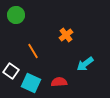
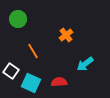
green circle: moved 2 px right, 4 px down
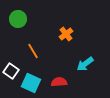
orange cross: moved 1 px up
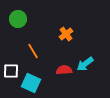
white square: rotated 35 degrees counterclockwise
red semicircle: moved 5 px right, 12 px up
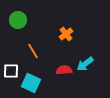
green circle: moved 1 px down
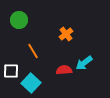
green circle: moved 1 px right
cyan arrow: moved 1 px left, 1 px up
cyan square: rotated 18 degrees clockwise
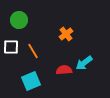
white square: moved 24 px up
cyan square: moved 2 px up; rotated 24 degrees clockwise
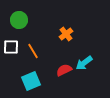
red semicircle: rotated 21 degrees counterclockwise
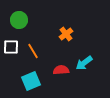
red semicircle: moved 3 px left; rotated 21 degrees clockwise
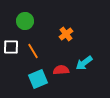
green circle: moved 6 px right, 1 px down
cyan square: moved 7 px right, 2 px up
